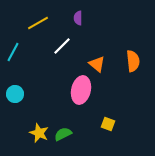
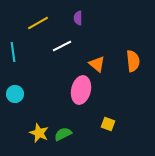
white line: rotated 18 degrees clockwise
cyan line: rotated 36 degrees counterclockwise
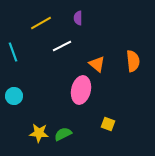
yellow line: moved 3 px right
cyan line: rotated 12 degrees counterclockwise
cyan circle: moved 1 px left, 2 px down
yellow star: rotated 18 degrees counterclockwise
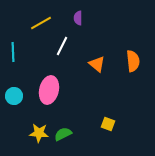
white line: rotated 36 degrees counterclockwise
cyan line: rotated 18 degrees clockwise
pink ellipse: moved 32 px left
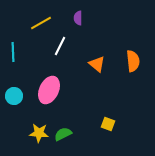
white line: moved 2 px left
pink ellipse: rotated 12 degrees clockwise
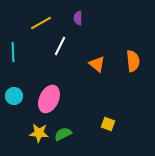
pink ellipse: moved 9 px down
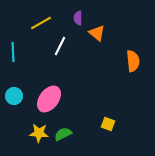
orange triangle: moved 31 px up
pink ellipse: rotated 12 degrees clockwise
